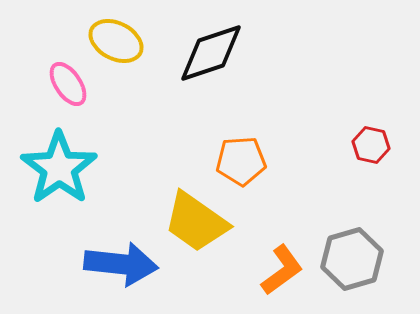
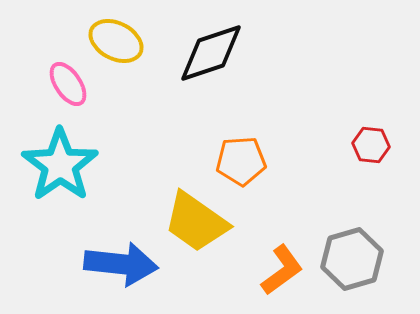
red hexagon: rotated 6 degrees counterclockwise
cyan star: moved 1 px right, 3 px up
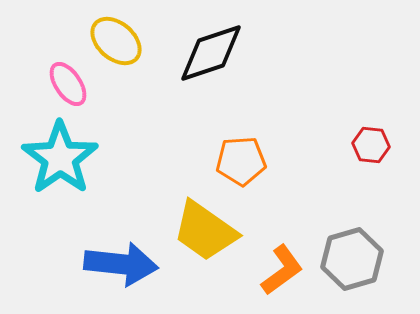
yellow ellipse: rotated 14 degrees clockwise
cyan star: moved 7 px up
yellow trapezoid: moved 9 px right, 9 px down
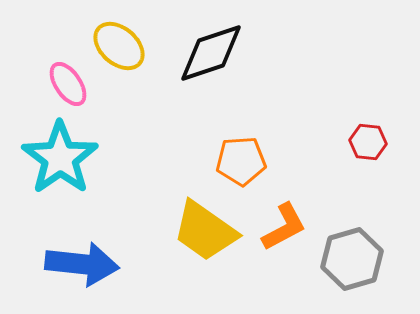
yellow ellipse: moved 3 px right, 5 px down
red hexagon: moved 3 px left, 3 px up
blue arrow: moved 39 px left
orange L-shape: moved 2 px right, 43 px up; rotated 8 degrees clockwise
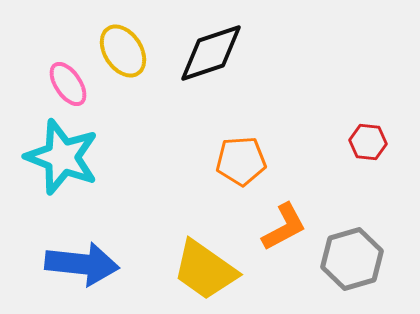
yellow ellipse: moved 4 px right, 5 px down; rotated 16 degrees clockwise
cyan star: moved 2 px right, 1 px up; rotated 16 degrees counterclockwise
yellow trapezoid: moved 39 px down
